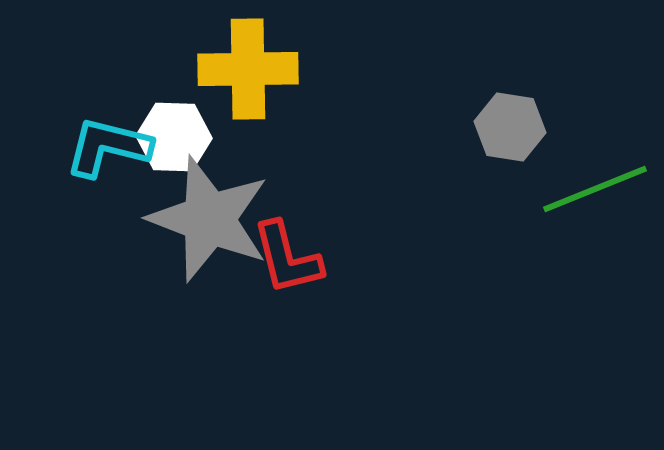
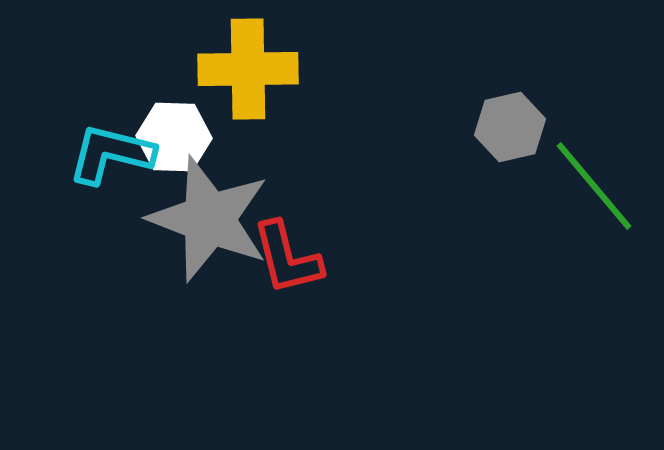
gray hexagon: rotated 22 degrees counterclockwise
cyan L-shape: moved 3 px right, 7 px down
green line: moved 1 px left, 3 px up; rotated 72 degrees clockwise
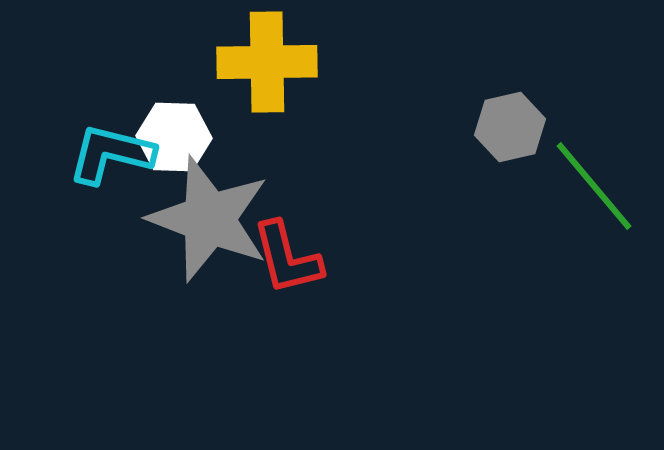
yellow cross: moved 19 px right, 7 px up
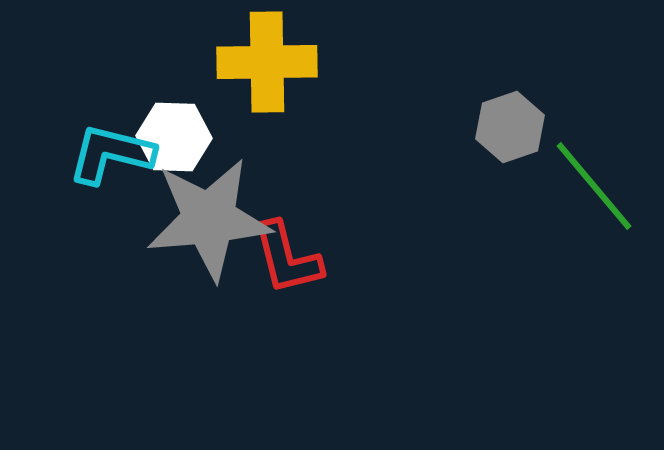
gray hexagon: rotated 6 degrees counterclockwise
gray star: rotated 26 degrees counterclockwise
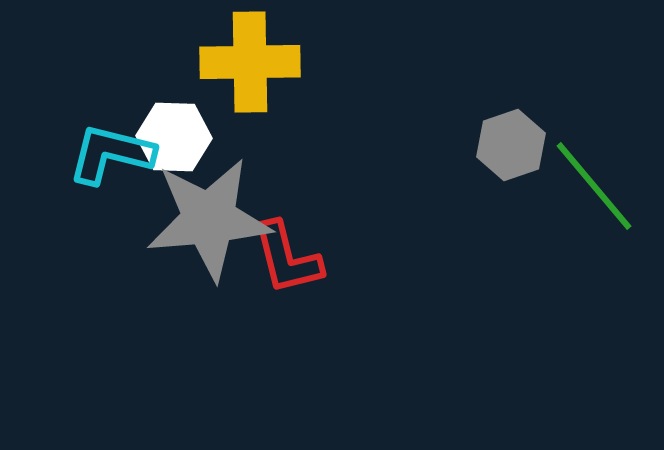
yellow cross: moved 17 px left
gray hexagon: moved 1 px right, 18 px down
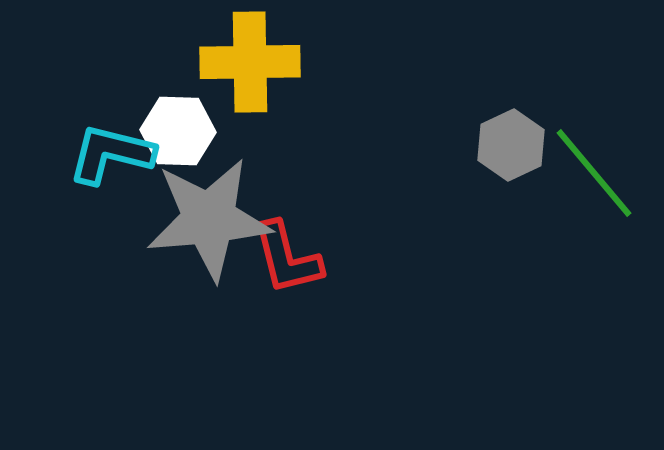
white hexagon: moved 4 px right, 6 px up
gray hexagon: rotated 6 degrees counterclockwise
green line: moved 13 px up
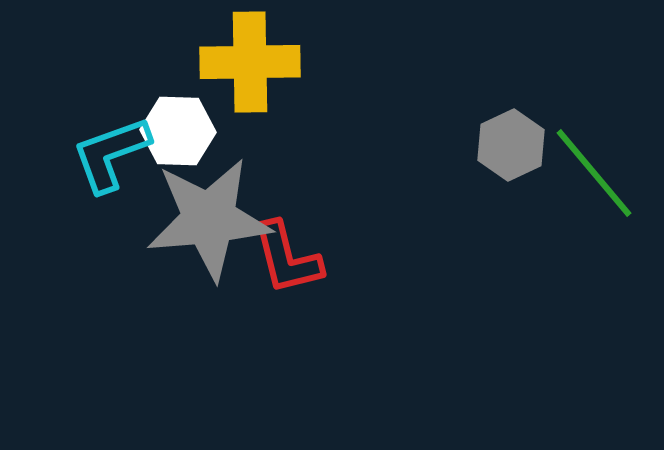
cyan L-shape: rotated 34 degrees counterclockwise
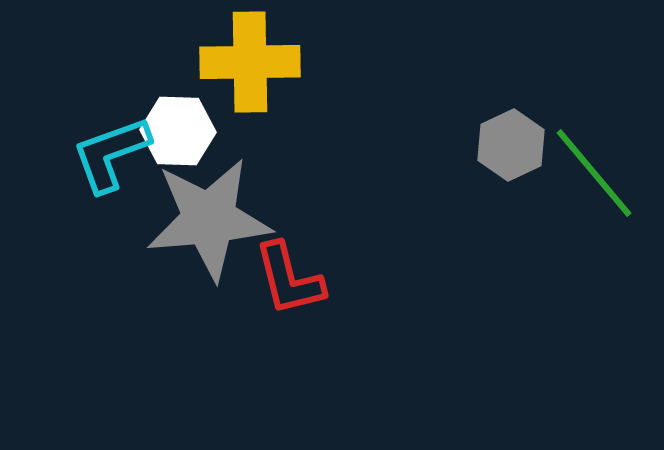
red L-shape: moved 2 px right, 21 px down
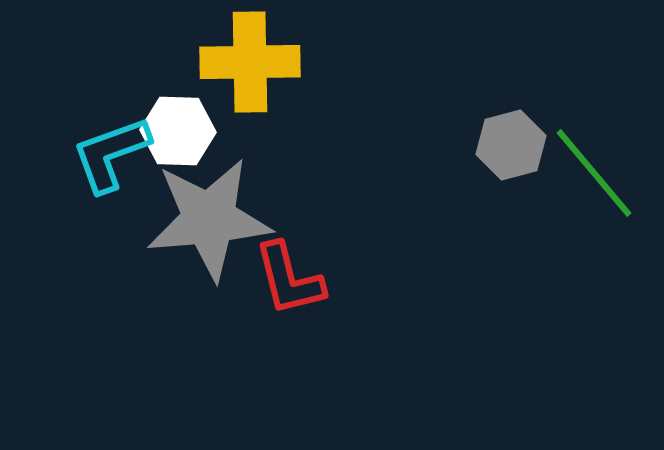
gray hexagon: rotated 10 degrees clockwise
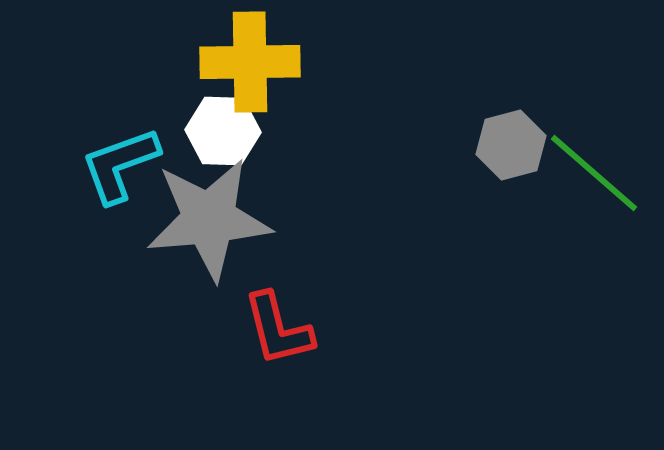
white hexagon: moved 45 px right
cyan L-shape: moved 9 px right, 11 px down
green line: rotated 9 degrees counterclockwise
red L-shape: moved 11 px left, 50 px down
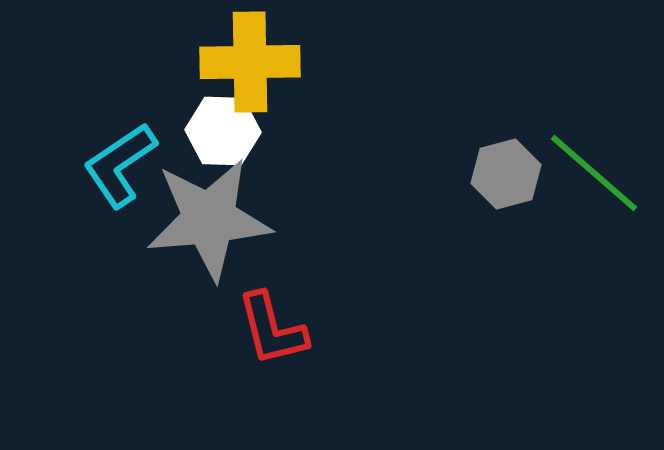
gray hexagon: moved 5 px left, 29 px down
cyan L-shape: rotated 14 degrees counterclockwise
red L-shape: moved 6 px left
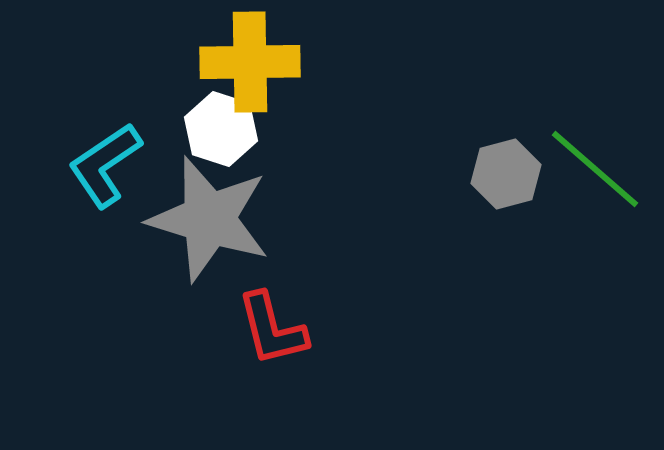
white hexagon: moved 2 px left, 2 px up; rotated 16 degrees clockwise
cyan L-shape: moved 15 px left
green line: moved 1 px right, 4 px up
gray star: rotated 22 degrees clockwise
